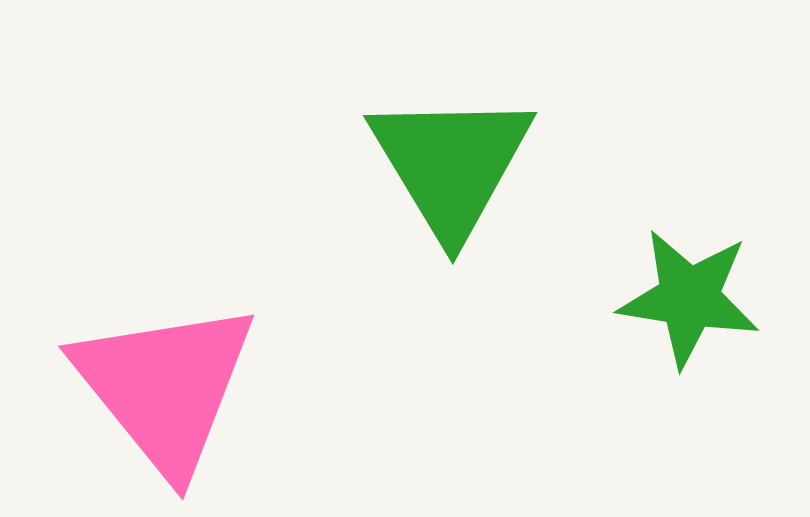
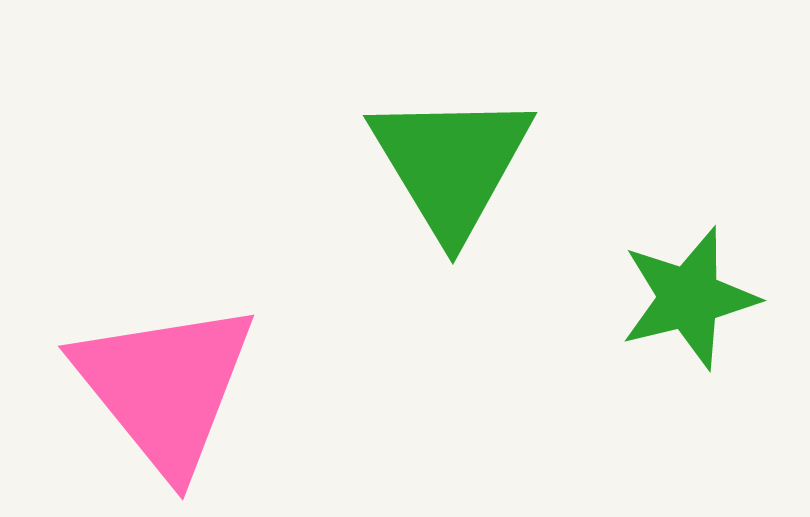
green star: rotated 23 degrees counterclockwise
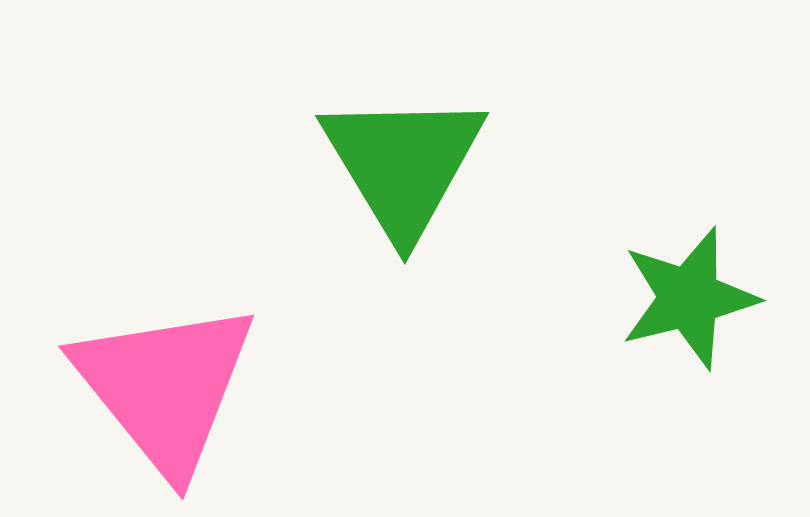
green triangle: moved 48 px left
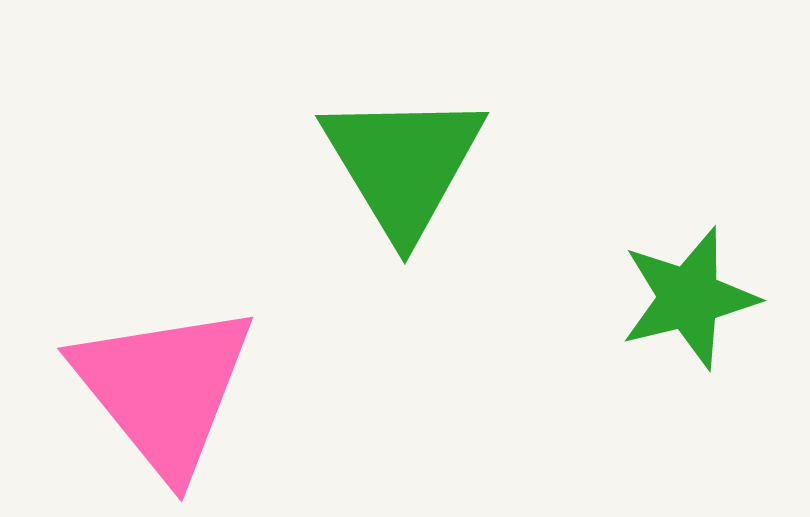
pink triangle: moved 1 px left, 2 px down
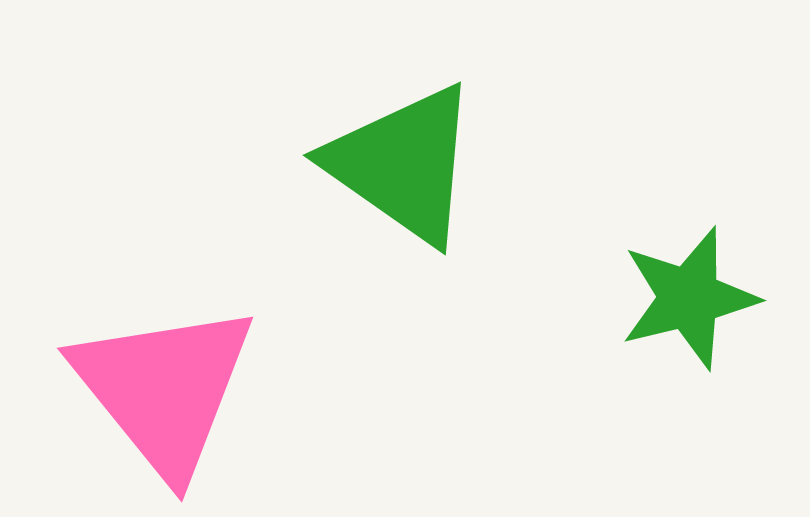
green triangle: rotated 24 degrees counterclockwise
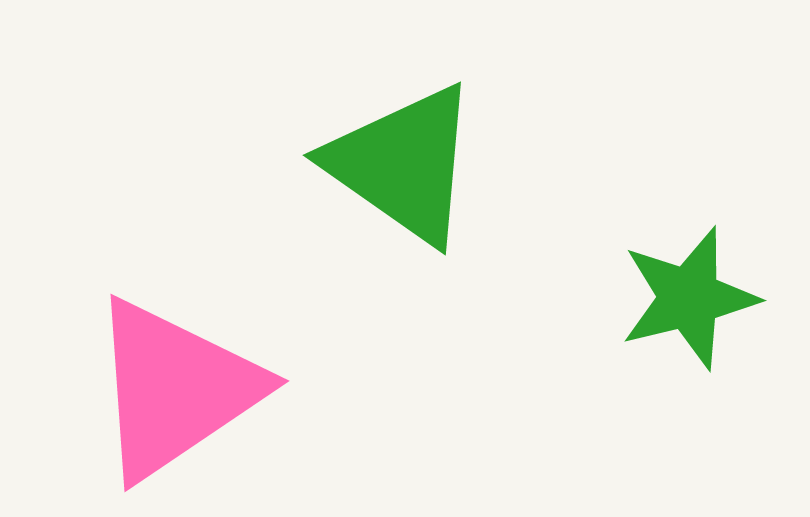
pink triangle: moved 11 px right; rotated 35 degrees clockwise
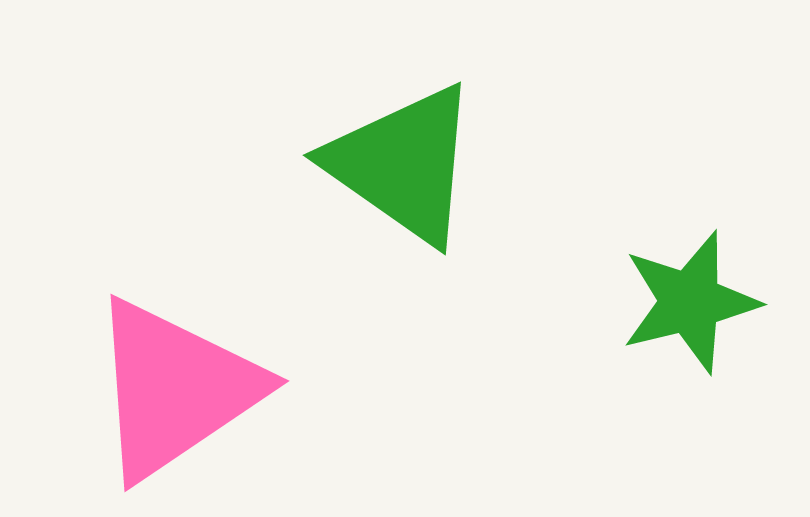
green star: moved 1 px right, 4 px down
